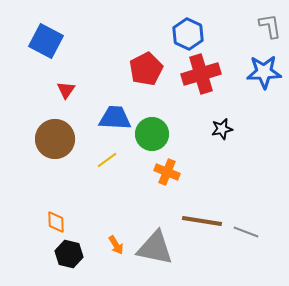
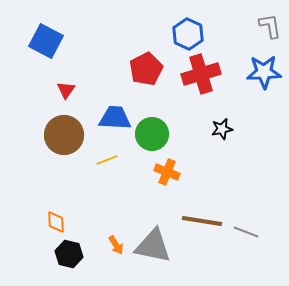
brown circle: moved 9 px right, 4 px up
yellow line: rotated 15 degrees clockwise
gray triangle: moved 2 px left, 2 px up
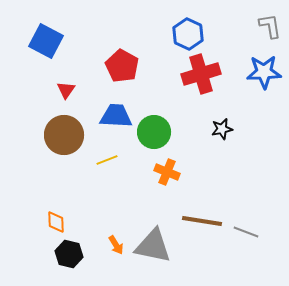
red pentagon: moved 24 px left, 3 px up; rotated 16 degrees counterclockwise
blue trapezoid: moved 1 px right, 2 px up
green circle: moved 2 px right, 2 px up
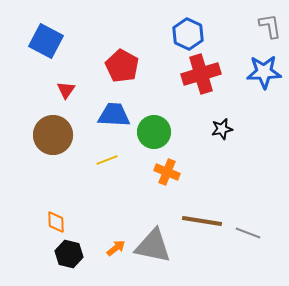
blue trapezoid: moved 2 px left, 1 px up
brown circle: moved 11 px left
gray line: moved 2 px right, 1 px down
orange arrow: moved 3 px down; rotated 96 degrees counterclockwise
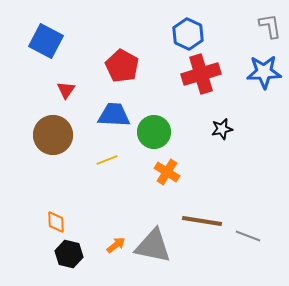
orange cross: rotated 10 degrees clockwise
gray line: moved 3 px down
orange arrow: moved 3 px up
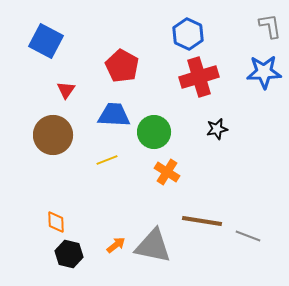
red cross: moved 2 px left, 3 px down
black star: moved 5 px left
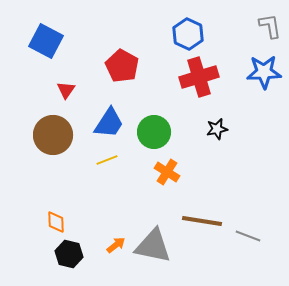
blue trapezoid: moved 5 px left, 8 px down; rotated 120 degrees clockwise
